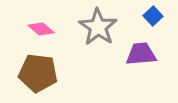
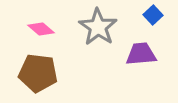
blue square: moved 1 px up
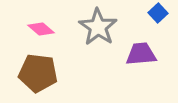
blue square: moved 5 px right, 2 px up
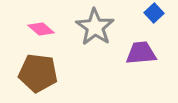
blue square: moved 4 px left
gray star: moved 3 px left
purple trapezoid: moved 1 px up
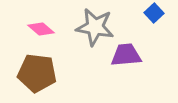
gray star: rotated 24 degrees counterclockwise
purple trapezoid: moved 15 px left, 2 px down
brown pentagon: moved 1 px left
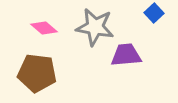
pink diamond: moved 3 px right, 1 px up
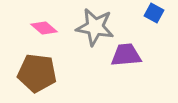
blue square: rotated 18 degrees counterclockwise
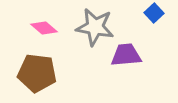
blue square: rotated 18 degrees clockwise
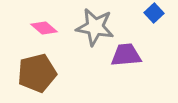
brown pentagon: rotated 21 degrees counterclockwise
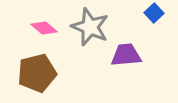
gray star: moved 5 px left; rotated 12 degrees clockwise
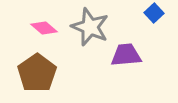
brown pentagon: rotated 21 degrees counterclockwise
